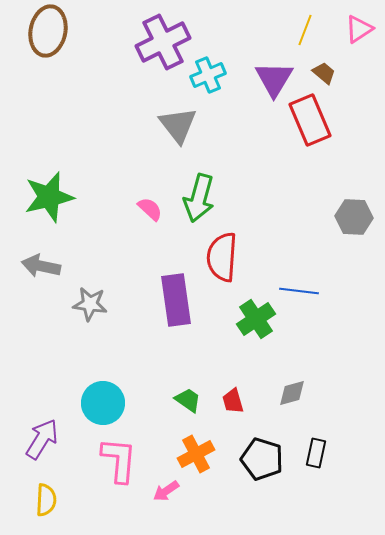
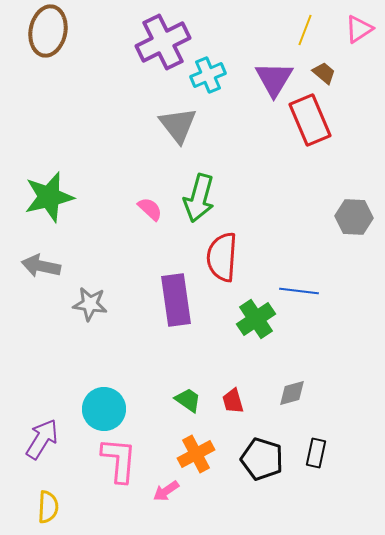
cyan circle: moved 1 px right, 6 px down
yellow semicircle: moved 2 px right, 7 px down
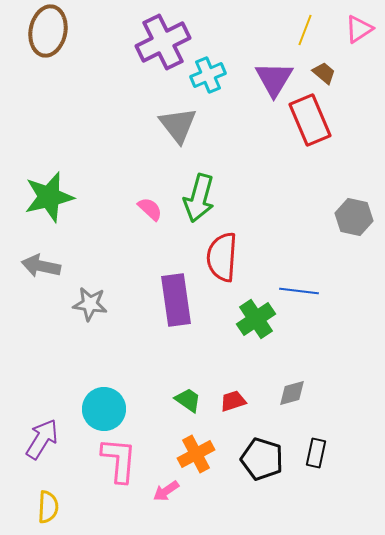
gray hexagon: rotated 9 degrees clockwise
red trapezoid: rotated 88 degrees clockwise
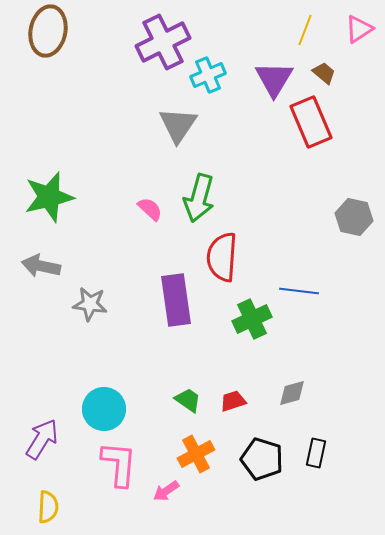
red rectangle: moved 1 px right, 2 px down
gray triangle: rotated 12 degrees clockwise
green cross: moved 4 px left; rotated 9 degrees clockwise
pink L-shape: moved 4 px down
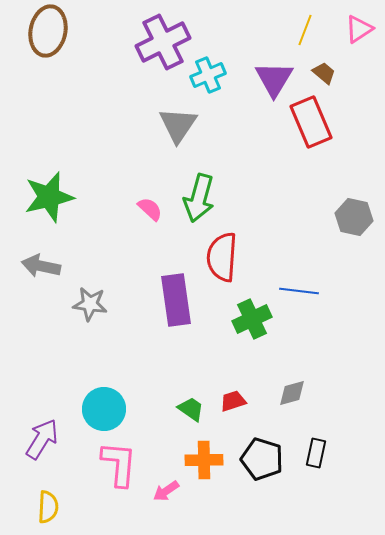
green trapezoid: moved 3 px right, 9 px down
orange cross: moved 8 px right, 6 px down; rotated 27 degrees clockwise
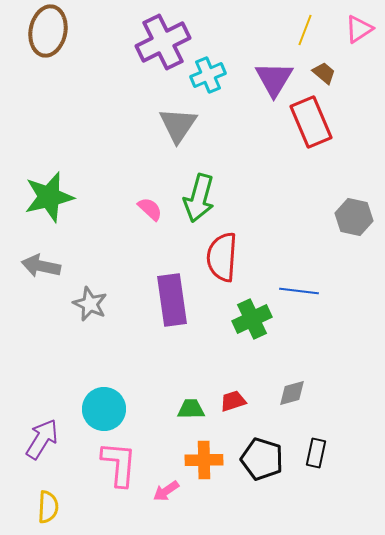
purple rectangle: moved 4 px left
gray star: rotated 16 degrees clockwise
green trapezoid: rotated 36 degrees counterclockwise
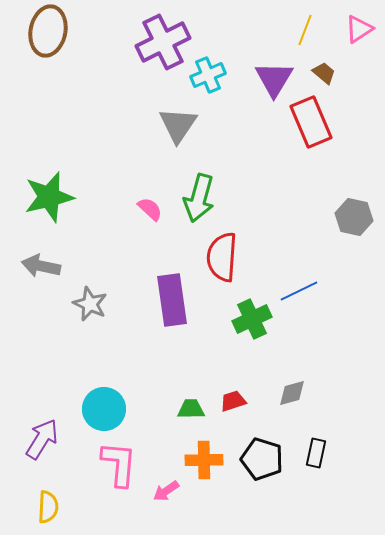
blue line: rotated 33 degrees counterclockwise
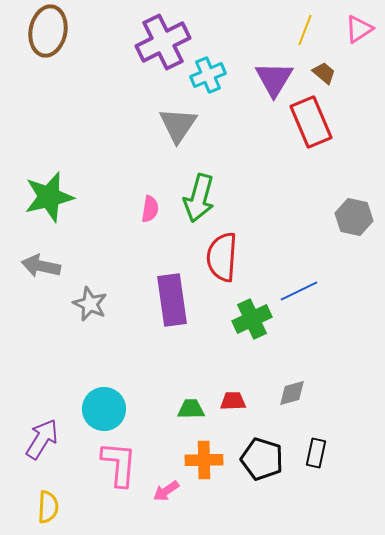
pink semicircle: rotated 56 degrees clockwise
red trapezoid: rotated 16 degrees clockwise
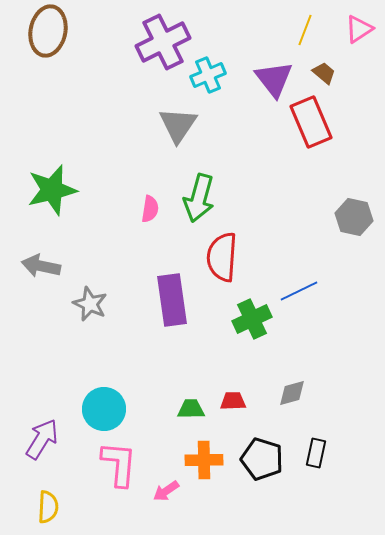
purple triangle: rotated 9 degrees counterclockwise
green star: moved 3 px right, 7 px up
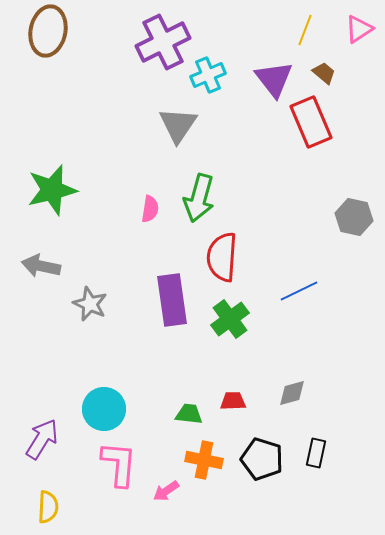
green cross: moved 22 px left; rotated 12 degrees counterclockwise
green trapezoid: moved 2 px left, 5 px down; rotated 8 degrees clockwise
orange cross: rotated 12 degrees clockwise
